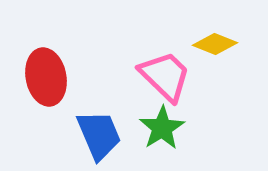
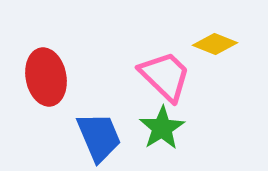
blue trapezoid: moved 2 px down
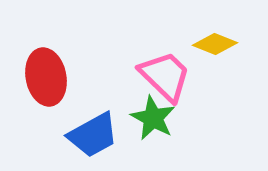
green star: moved 9 px left, 10 px up; rotated 12 degrees counterclockwise
blue trapezoid: moved 6 px left, 2 px up; rotated 84 degrees clockwise
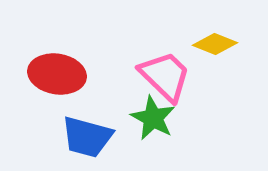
red ellipse: moved 11 px right, 3 px up; rotated 70 degrees counterclockwise
blue trapezoid: moved 6 px left, 2 px down; rotated 44 degrees clockwise
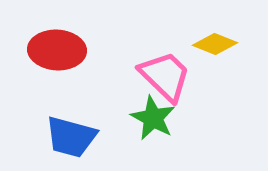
red ellipse: moved 24 px up; rotated 6 degrees counterclockwise
blue trapezoid: moved 16 px left
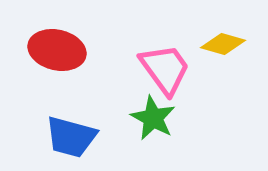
yellow diamond: moved 8 px right; rotated 6 degrees counterclockwise
red ellipse: rotated 10 degrees clockwise
pink trapezoid: moved 7 px up; rotated 10 degrees clockwise
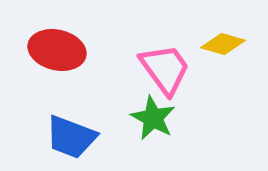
blue trapezoid: rotated 6 degrees clockwise
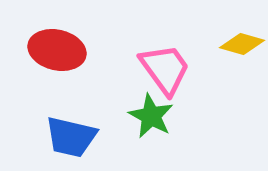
yellow diamond: moved 19 px right
green star: moved 2 px left, 2 px up
blue trapezoid: rotated 8 degrees counterclockwise
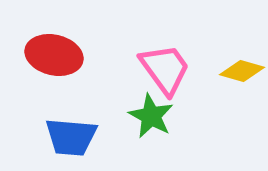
yellow diamond: moved 27 px down
red ellipse: moved 3 px left, 5 px down
blue trapezoid: rotated 8 degrees counterclockwise
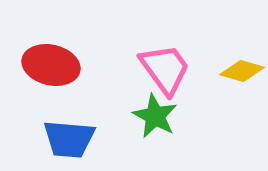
red ellipse: moved 3 px left, 10 px down
green star: moved 4 px right
blue trapezoid: moved 2 px left, 2 px down
